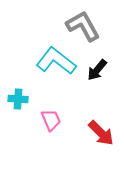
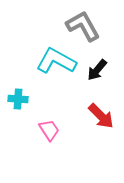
cyan L-shape: rotated 9 degrees counterclockwise
pink trapezoid: moved 2 px left, 10 px down; rotated 10 degrees counterclockwise
red arrow: moved 17 px up
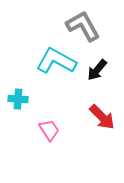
red arrow: moved 1 px right, 1 px down
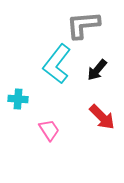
gray L-shape: moved 1 px up; rotated 66 degrees counterclockwise
cyan L-shape: moved 1 px right, 3 px down; rotated 81 degrees counterclockwise
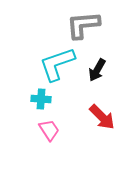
cyan L-shape: rotated 33 degrees clockwise
black arrow: rotated 10 degrees counterclockwise
cyan cross: moved 23 px right
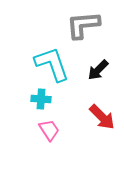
cyan L-shape: moved 5 px left; rotated 90 degrees clockwise
black arrow: moved 1 px right; rotated 15 degrees clockwise
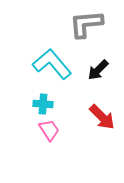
gray L-shape: moved 3 px right, 1 px up
cyan L-shape: rotated 21 degrees counterclockwise
cyan cross: moved 2 px right, 5 px down
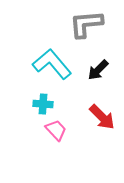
pink trapezoid: moved 7 px right; rotated 10 degrees counterclockwise
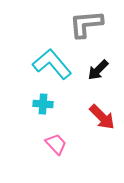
pink trapezoid: moved 14 px down
